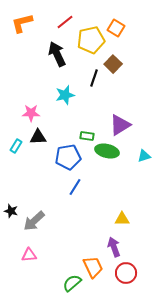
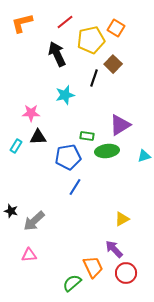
green ellipse: rotated 20 degrees counterclockwise
yellow triangle: rotated 28 degrees counterclockwise
purple arrow: moved 2 px down; rotated 24 degrees counterclockwise
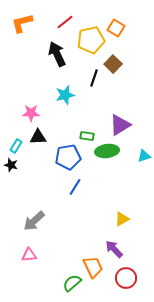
black star: moved 46 px up
red circle: moved 5 px down
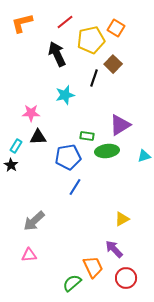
black star: rotated 16 degrees clockwise
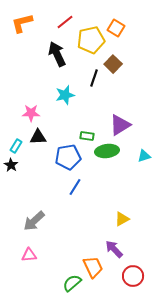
red circle: moved 7 px right, 2 px up
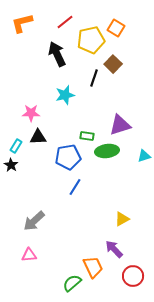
purple triangle: rotated 15 degrees clockwise
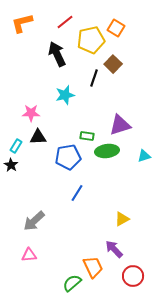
blue line: moved 2 px right, 6 px down
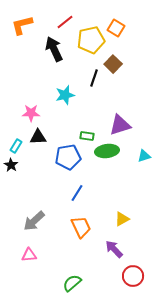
orange L-shape: moved 2 px down
black arrow: moved 3 px left, 5 px up
orange trapezoid: moved 12 px left, 40 px up
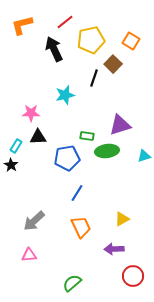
orange square: moved 15 px right, 13 px down
blue pentagon: moved 1 px left, 1 px down
purple arrow: rotated 48 degrees counterclockwise
